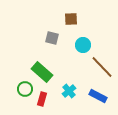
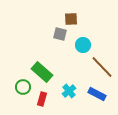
gray square: moved 8 px right, 4 px up
green circle: moved 2 px left, 2 px up
blue rectangle: moved 1 px left, 2 px up
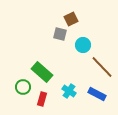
brown square: rotated 24 degrees counterclockwise
cyan cross: rotated 16 degrees counterclockwise
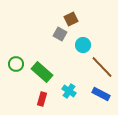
gray square: rotated 16 degrees clockwise
green circle: moved 7 px left, 23 px up
blue rectangle: moved 4 px right
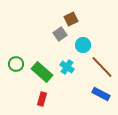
gray square: rotated 24 degrees clockwise
cyan cross: moved 2 px left, 24 px up
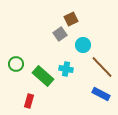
cyan cross: moved 1 px left, 2 px down; rotated 24 degrees counterclockwise
green rectangle: moved 1 px right, 4 px down
red rectangle: moved 13 px left, 2 px down
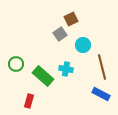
brown line: rotated 30 degrees clockwise
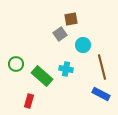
brown square: rotated 16 degrees clockwise
green rectangle: moved 1 px left
